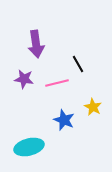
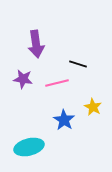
black line: rotated 42 degrees counterclockwise
purple star: moved 1 px left
blue star: rotated 10 degrees clockwise
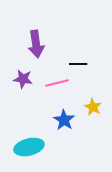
black line: rotated 18 degrees counterclockwise
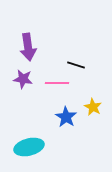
purple arrow: moved 8 px left, 3 px down
black line: moved 2 px left, 1 px down; rotated 18 degrees clockwise
pink line: rotated 15 degrees clockwise
blue star: moved 2 px right, 3 px up
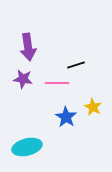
black line: rotated 36 degrees counterclockwise
cyan ellipse: moved 2 px left
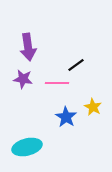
black line: rotated 18 degrees counterclockwise
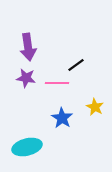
purple star: moved 3 px right, 1 px up
yellow star: moved 2 px right
blue star: moved 4 px left, 1 px down
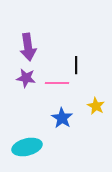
black line: rotated 54 degrees counterclockwise
yellow star: moved 1 px right, 1 px up
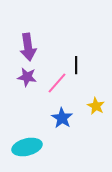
purple star: moved 1 px right, 1 px up
pink line: rotated 50 degrees counterclockwise
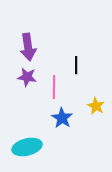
pink line: moved 3 px left, 4 px down; rotated 40 degrees counterclockwise
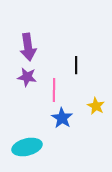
pink line: moved 3 px down
